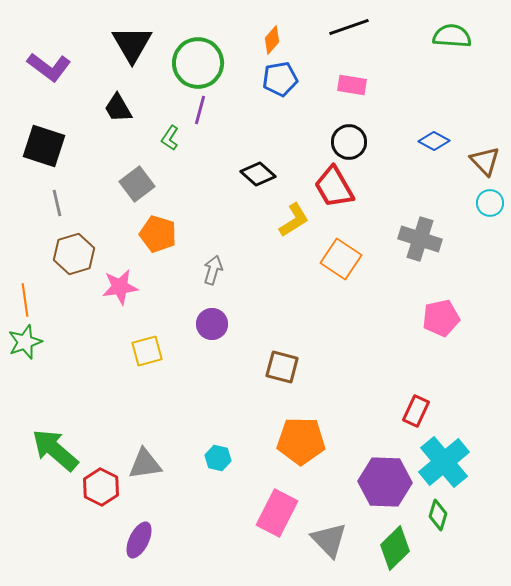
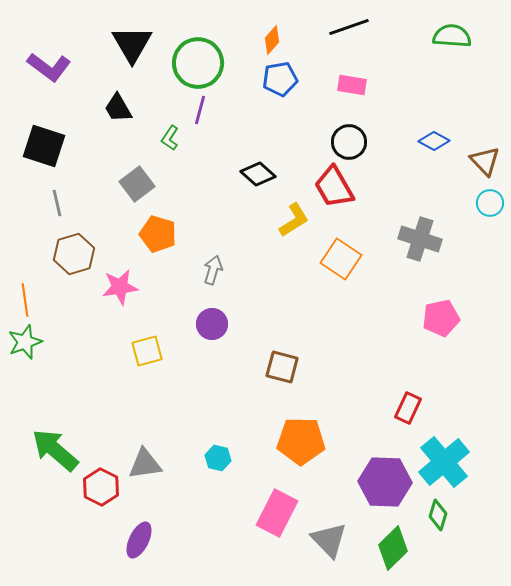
red rectangle at (416, 411): moved 8 px left, 3 px up
green diamond at (395, 548): moved 2 px left
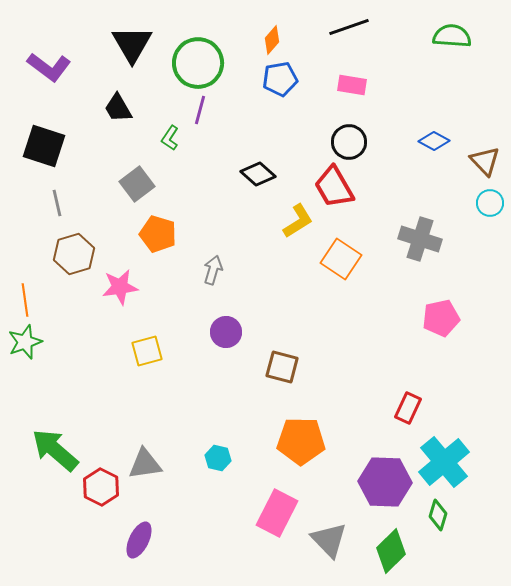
yellow L-shape at (294, 220): moved 4 px right, 1 px down
purple circle at (212, 324): moved 14 px right, 8 px down
green diamond at (393, 548): moved 2 px left, 3 px down
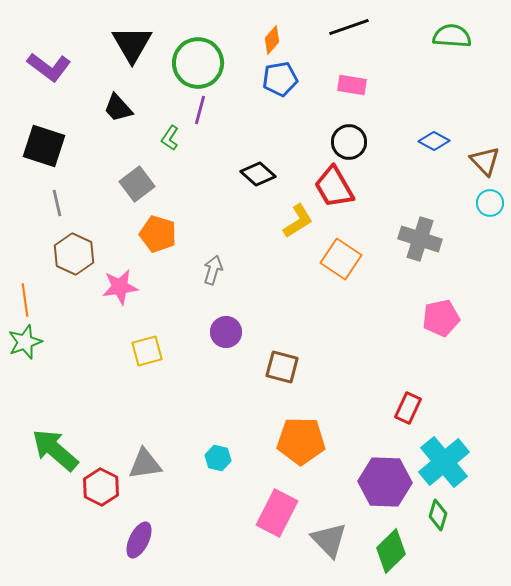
black trapezoid at (118, 108): rotated 12 degrees counterclockwise
brown hexagon at (74, 254): rotated 18 degrees counterclockwise
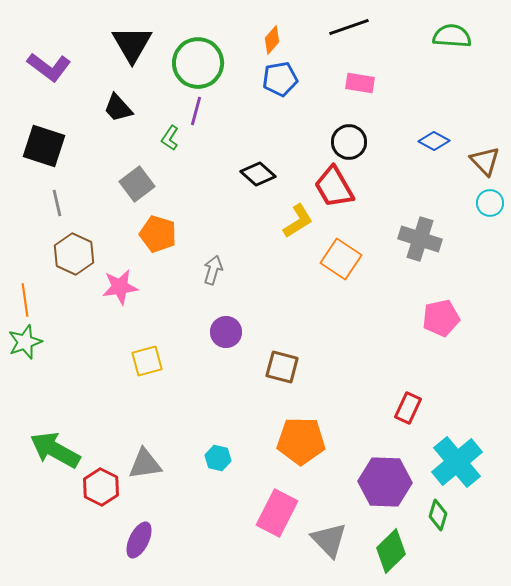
pink rectangle at (352, 85): moved 8 px right, 2 px up
purple line at (200, 110): moved 4 px left, 1 px down
yellow square at (147, 351): moved 10 px down
green arrow at (55, 450): rotated 12 degrees counterclockwise
cyan cross at (444, 462): moved 13 px right
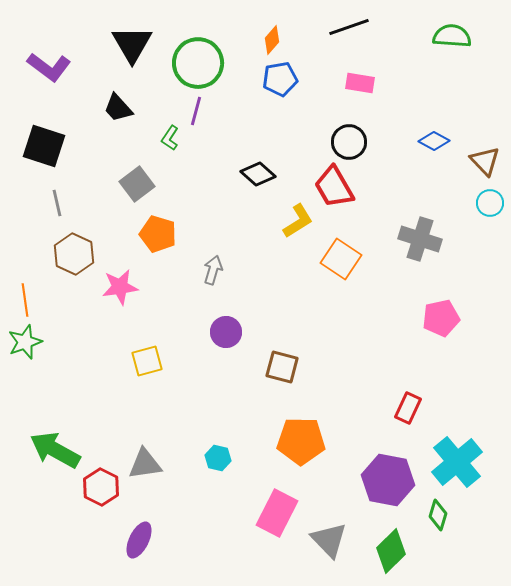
purple hexagon at (385, 482): moved 3 px right, 2 px up; rotated 9 degrees clockwise
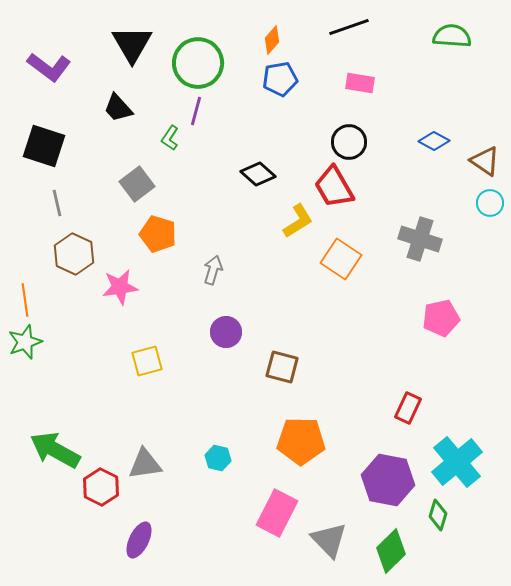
brown triangle at (485, 161): rotated 12 degrees counterclockwise
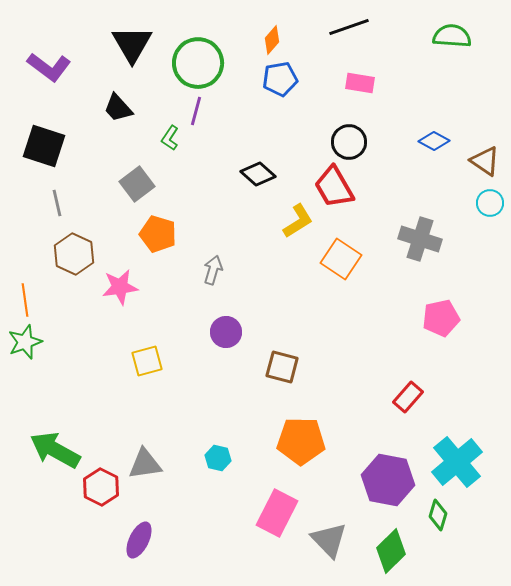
red rectangle at (408, 408): moved 11 px up; rotated 16 degrees clockwise
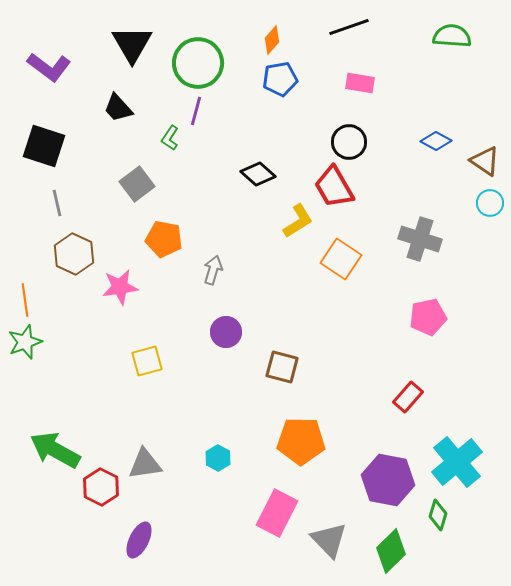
blue diamond at (434, 141): moved 2 px right
orange pentagon at (158, 234): moved 6 px right, 5 px down; rotated 6 degrees counterclockwise
pink pentagon at (441, 318): moved 13 px left, 1 px up
cyan hexagon at (218, 458): rotated 15 degrees clockwise
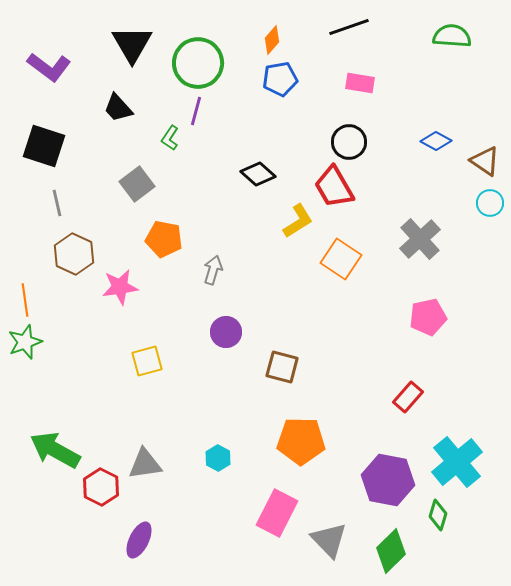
gray cross at (420, 239): rotated 30 degrees clockwise
